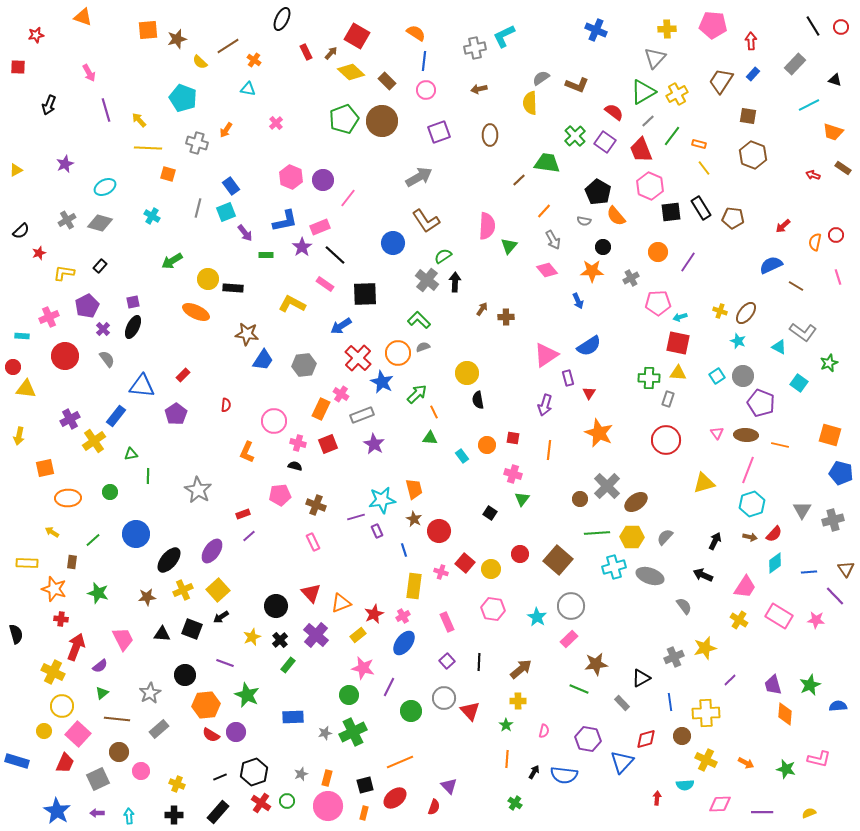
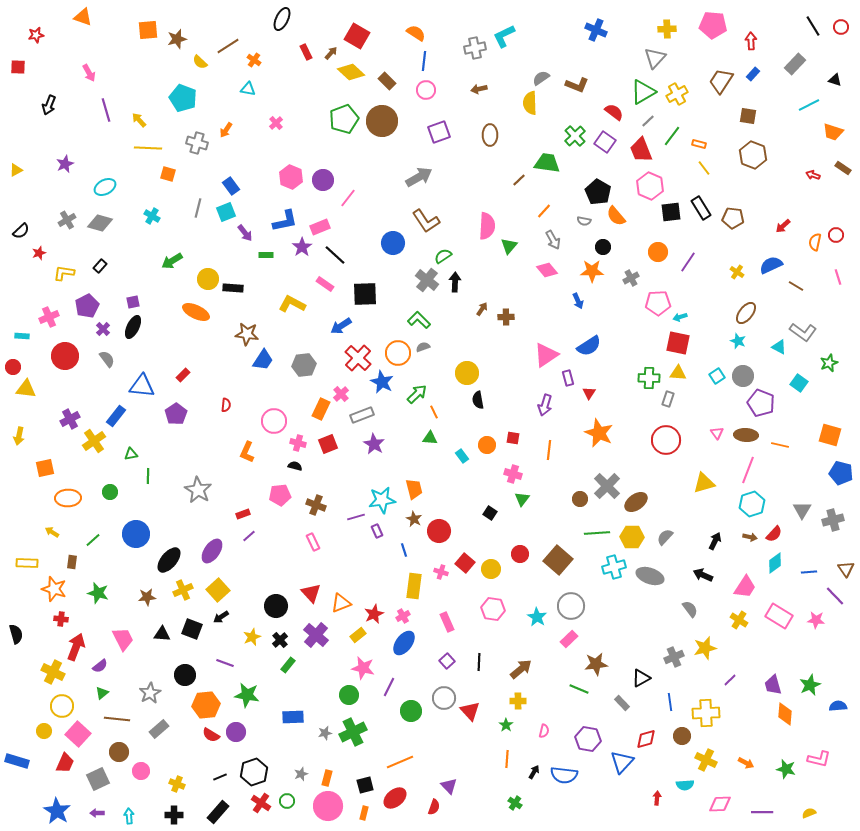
yellow cross at (720, 311): moved 17 px right, 39 px up; rotated 16 degrees clockwise
pink cross at (341, 394): rotated 14 degrees clockwise
gray semicircle at (684, 606): moved 6 px right, 3 px down
green star at (247, 695): rotated 15 degrees counterclockwise
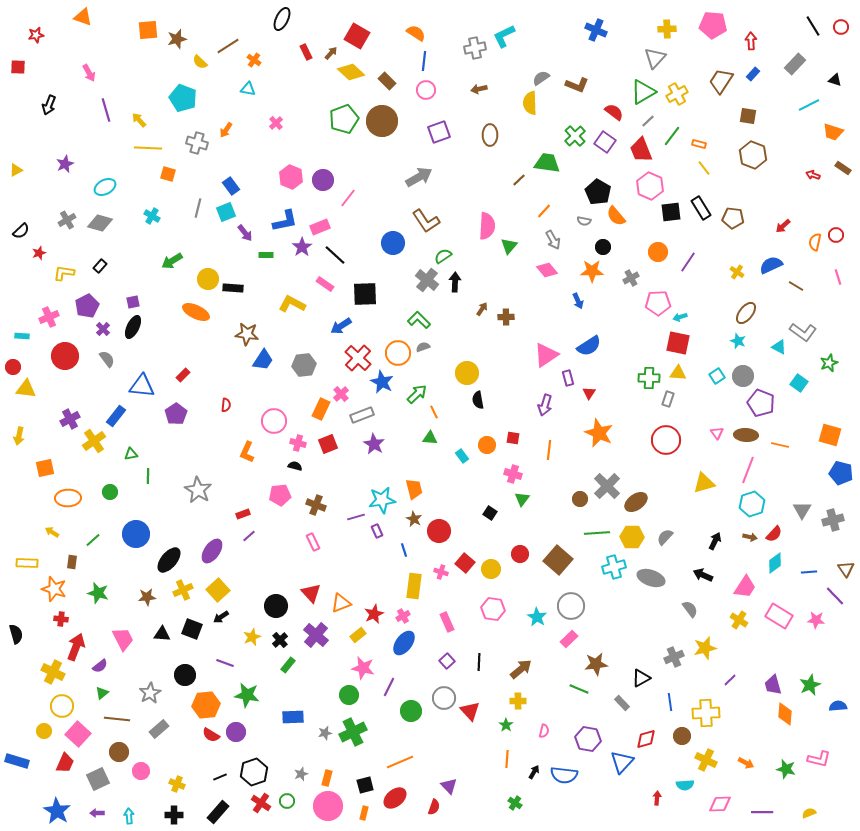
gray ellipse at (650, 576): moved 1 px right, 2 px down
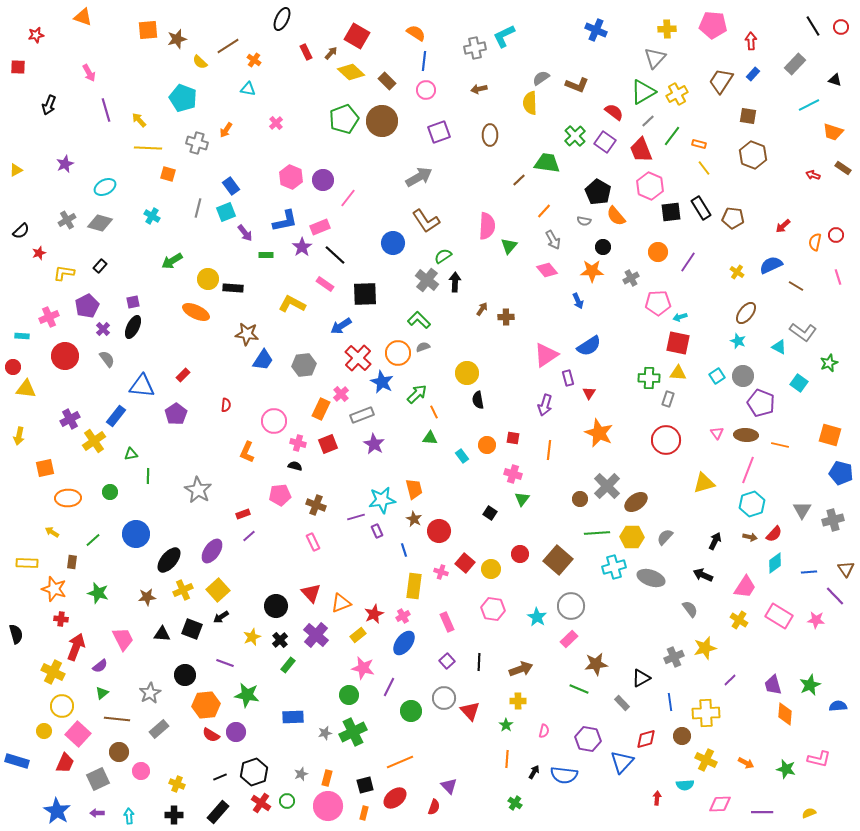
brown arrow at (521, 669): rotated 20 degrees clockwise
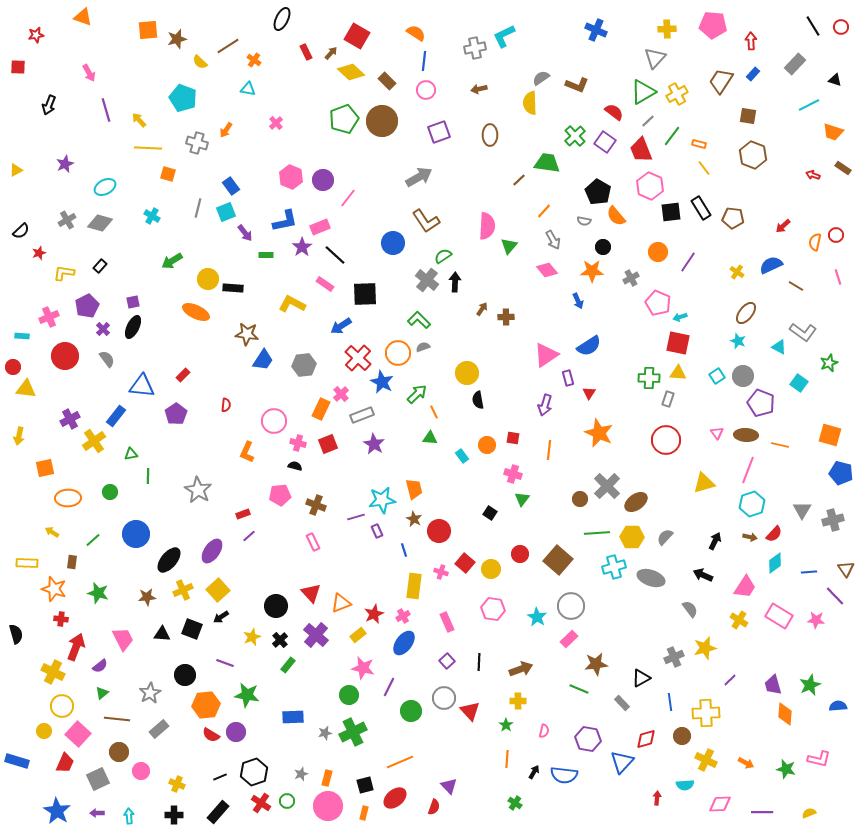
pink pentagon at (658, 303): rotated 25 degrees clockwise
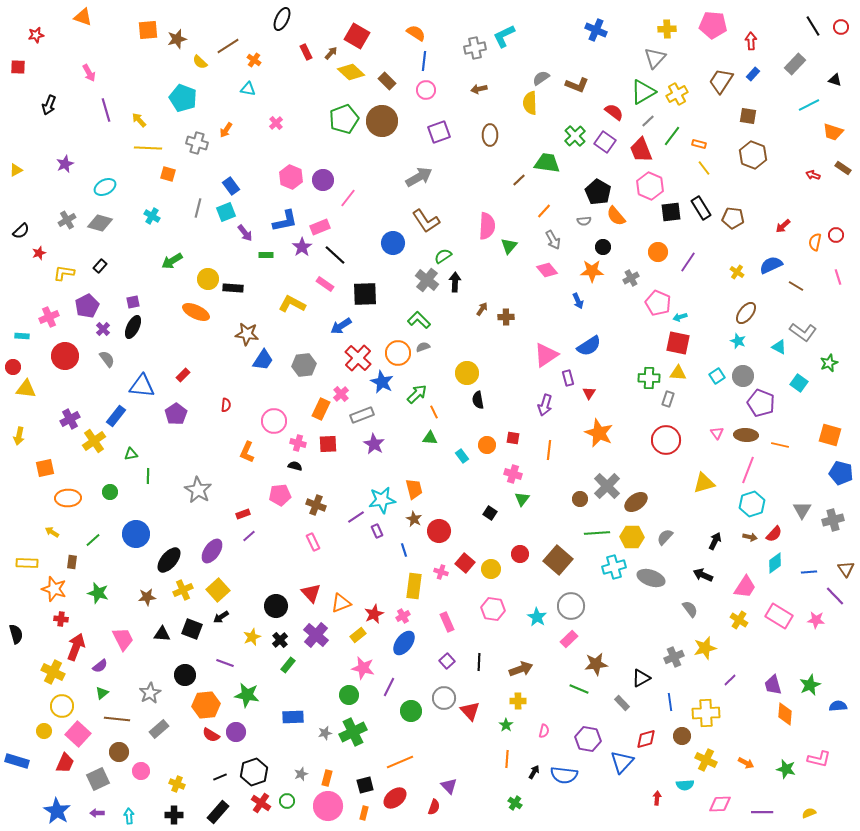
gray semicircle at (584, 221): rotated 16 degrees counterclockwise
red square at (328, 444): rotated 18 degrees clockwise
purple line at (356, 517): rotated 18 degrees counterclockwise
